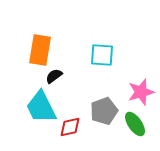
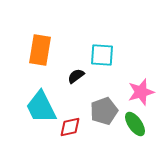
black semicircle: moved 22 px right
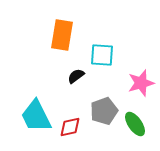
orange rectangle: moved 22 px right, 15 px up
pink star: moved 9 px up
cyan trapezoid: moved 5 px left, 9 px down
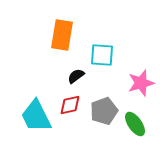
red diamond: moved 22 px up
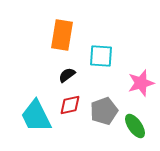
cyan square: moved 1 px left, 1 px down
black semicircle: moved 9 px left, 1 px up
green ellipse: moved 2 px down
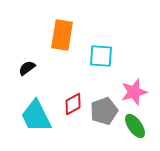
black semicircle: moved 40 px left, 7 px up
pink star: moved 7 px left, 9 px down
red diamond: moved 3 px right, 1 px up; rotated 15 degrees counterclockwise
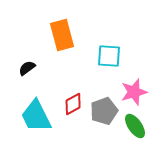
orange rectangle: rotated 24 degrees counterclockwise
cyan square: moved 8 px right
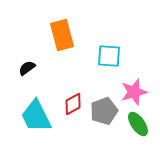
green ellipse: moved 3 px right, 2 px up
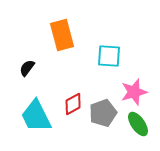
black semicircle: rotated 18 degrees counterclockwise
gray pentagon: moved 1 px left, 2 px down
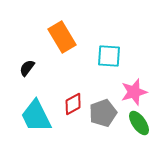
orange rectangle: moved 2 px down; rotated 16 degrees counterclockwise
green ellipse: moved 1 px right, 1 px up
